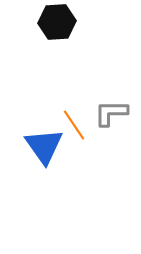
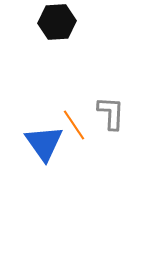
gray L-shape: rotated 93 degrees clockwise
blue triangle: moved 3 px up
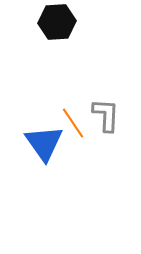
gray L-shape: moved 5 px left, 2 px down
orange line: moved 1 px left, 2 px up
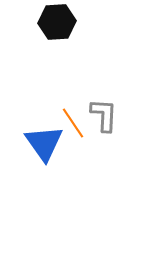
gray L-shape: moved 2 px left
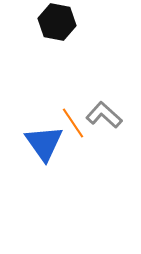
black hexagon: rotated 15 degrees clockwise
gray L-shape: rotated 51 degrees counterclockwise
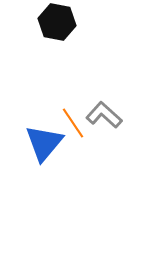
blue triangle: rotated 15 degrees clockwise
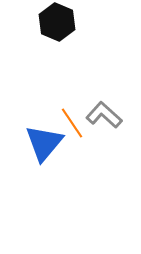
black hexagon: rotated 12 degrees clockwise
orange line: moved 1 px left
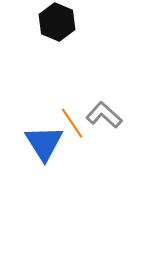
blue triangle: rotated 12 degrees counterclockwise
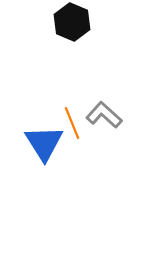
black hexagon: moved 15 px right
orange line: rotated 12 degrees clockwise
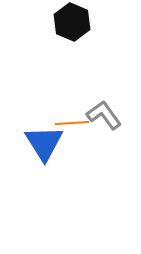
gray L-shape: rotated 12 degrees clockwise
orange line: rotated 72 degrees counterclockwise
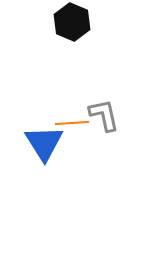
gray L-shape: rotated 24 degrees clockwise
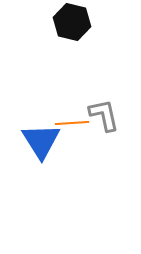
black hexagon: rotated 9 degrees counterclockwise
blue triangle: moved 3 px left, 2 px up
